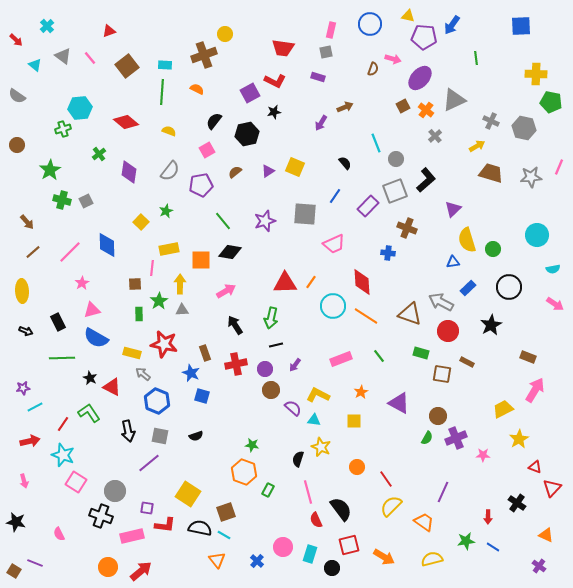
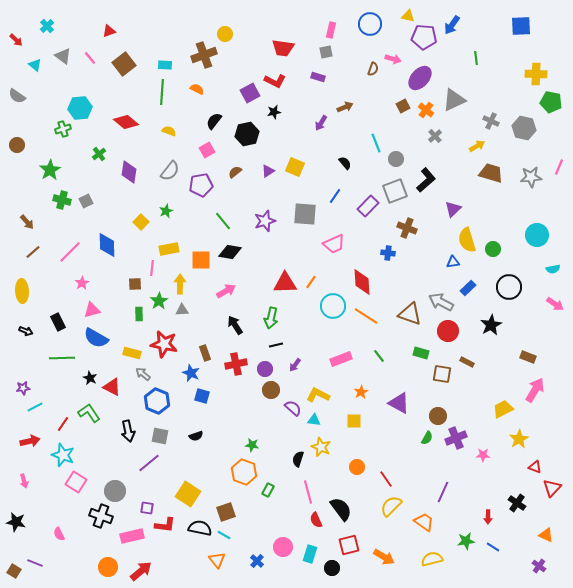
brown square at (127, 66): moved 3 px left, 2 px up
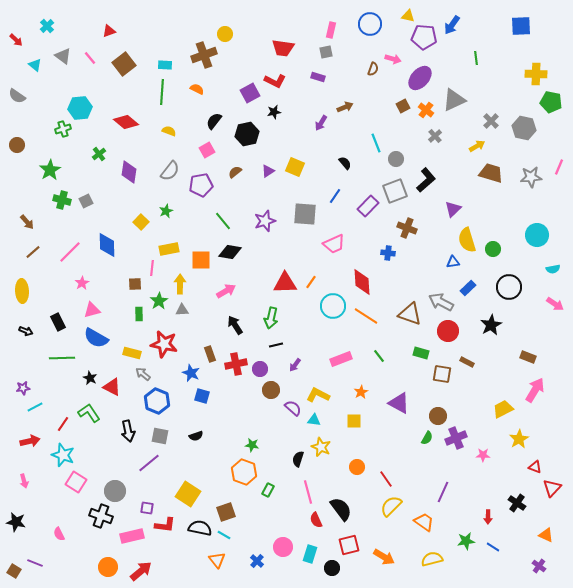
gray cross at (491, 121): rotated 21 degrees clockwise
brown rectangle at (205, 353): moved 5 px right, 1 px down
purple circle at (265, 369): moved 5 px left
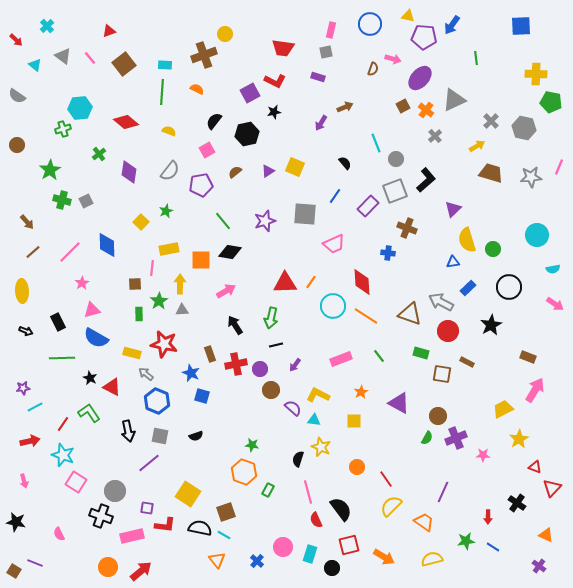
gray arrow at (143, 374): moved 3 px right
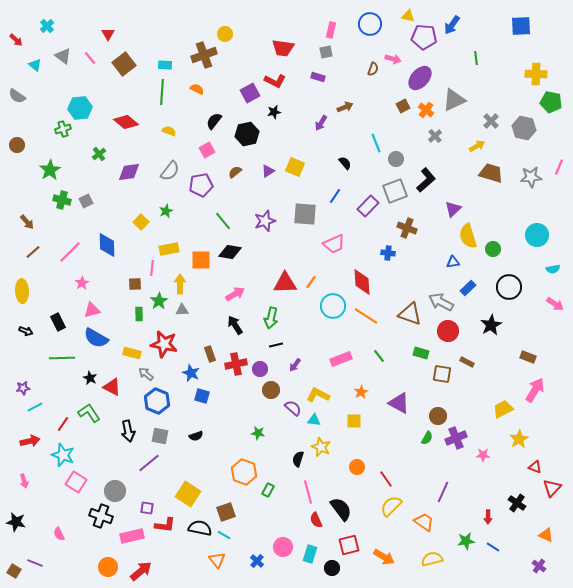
red triangle at (109, 31): moved 1 px left, 3 px down; rotated 40 degrees counterclockwise
purple diamond at (129, 172): rotated 75 degrees clockwise
yellow semicircle at (467, 240): moved 1 px right, 4 px up
pink arrow at (226, 291): moved 9 px right, 3 px down
green star at (252, 445): moved 6 px right, 12 px up
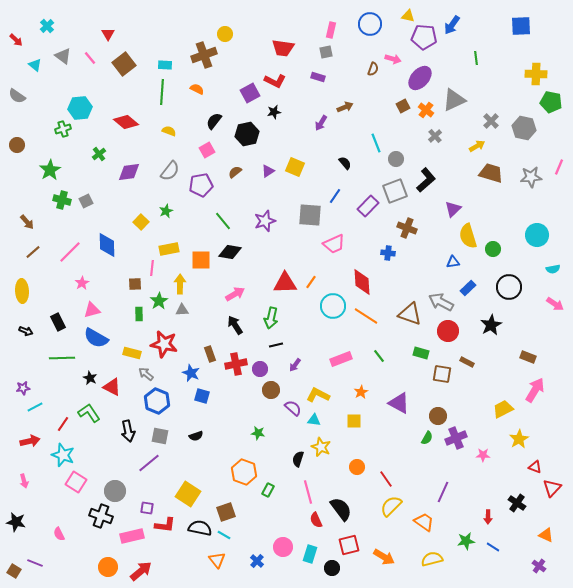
gray square at (305, 214): moved 5 px right, 1 px down
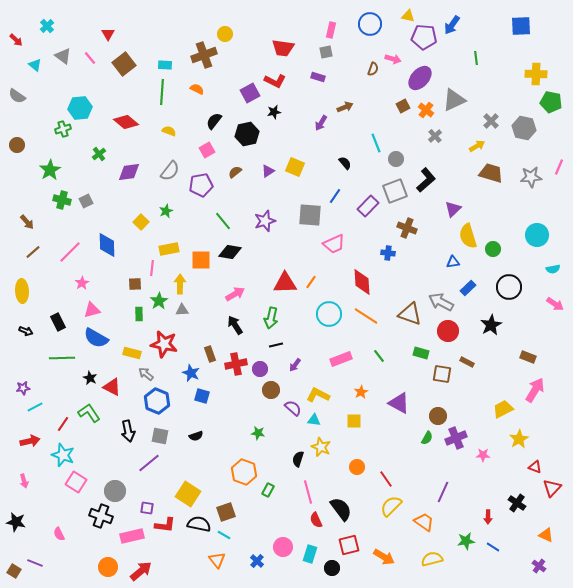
cyan circle at (333, 306): moved 4 px left, 8 px down
black semicircle at (200, 528): moved 1 px left, 4 px up
